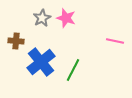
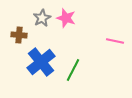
brown cross: moved 3 px right, 6 px up
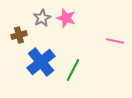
brown cross: rotated 21 degrees counterclockwise
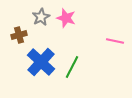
gray star: moved 1 px left, 1 px up
blue cross: rotated 8 degrees counterclockwise
green line: moved 1 px left, 3 px up
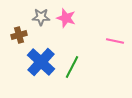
gray star: rotated 30 degrees clockwise
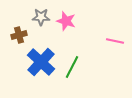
pink star: moved 3 px down
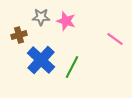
pink line: moved 2 px up; rotated 24 degrees clockwise
blue cross: moved 2 px up
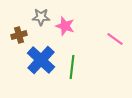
pink star: moved 1 px left, 5 px down
green line: rotated 20 degrees counterclockwise
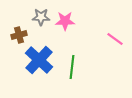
pink star: moved 5 px up; rotated 18 degrees counterclockwise
blue cross: moved 2 px left
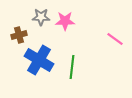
blue cross: rotated 12 degrees counterclockwise
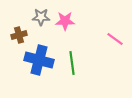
blue cross: rotated 16 degrees counterclockwise
green line: moved 4 px up; rotated 15 degrees counterclockwise
